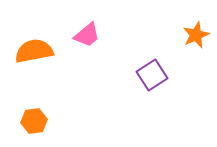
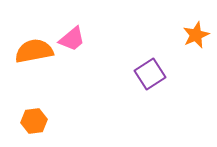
pink trapezoid: moved 15 px left, 4 px down
purple square: moved 2 px left, 1 px up
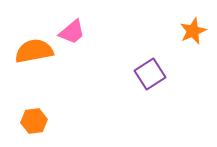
orange star: moved 3 px left, 4 px up
pink trapezoid: moved 7 px up
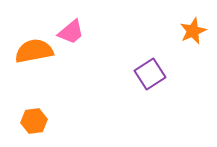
pink trapezoid: moved 1 px left
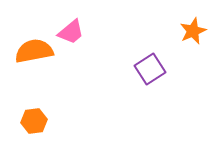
purple square: moved 5 px up
